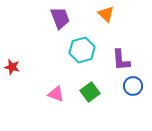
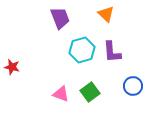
purple L-shape: moved 9 px left, 8 px up
pink triangle: moved 5 px right
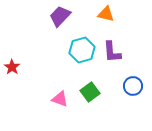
orange triangle: rotated 30 degrees counterclockwise
purple trapezoid: moved 2 px up; rotated 115 degrees counterclockwise
red star: rotated 21 degrees clockwise
pink triangle: moved 1 px left, 5 px down
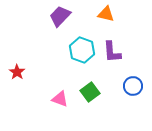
cyan hexagon: rotated 25 degrees counterclockwise
red star: moved 5 px right, 5 px down
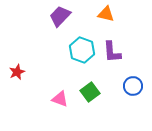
red star: rotated 14 degrees clockwise
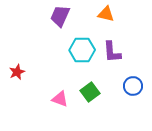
purple trapezoid: rotated 20 degrees counterclockwise
cyan hexagon: rotated 20 degrees counterclockwise
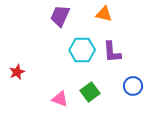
orange triangle: moved 2 px left
